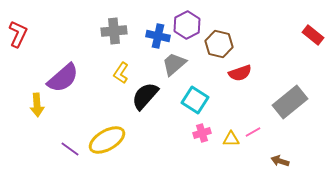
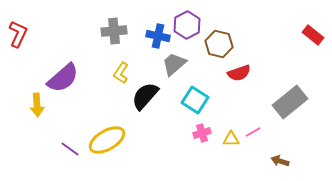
red semicircle: moved 1 px left
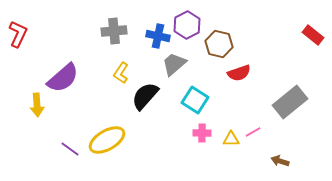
pink cross: rotated 18 degrees clockwise
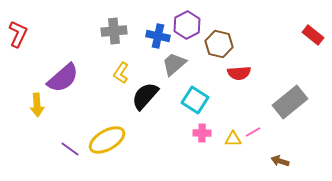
red semicircle: rotated 15 degrees clockwise
yellow triangle: moved 2 px right
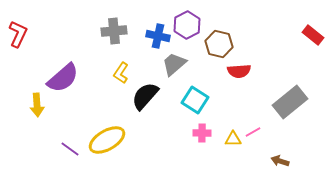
red semicircle: moved 2 px up
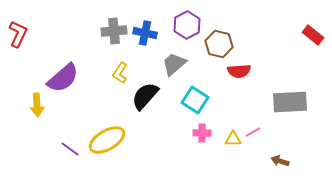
blue cross: moved 13 px left, 3 px up
yellow L-shape: moved 1 px left
gray rectangle: rotated 36 degrees clockwise
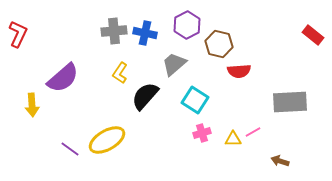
yellow arrow: moved 5 px left
pink cross: rotated 18 degrees counterclockwise
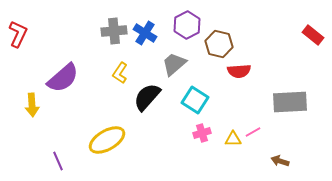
blue cross: rotated 20 degrees clockwise
black semicircle: moved 2 px right, 1 px down
purple line: moved 12 px left, 12 px down; rotated 30 degrees clockwise
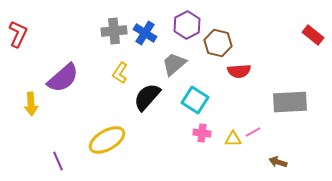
brown hexagon: moved 1 px left, 1 px up
yellow arrow: moved 1 px left, 1 px up
pink cross: rotated 24 degrees clockwise
brown arrow: moved 2 px left, 1 px down
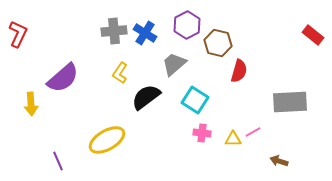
red semicircle: rotated 70 degrees counterclockwise
black semicircle: moved 1 px left; rotated 12 degrees clockwise
brown arrow: moved 1 px right, 1 px up
